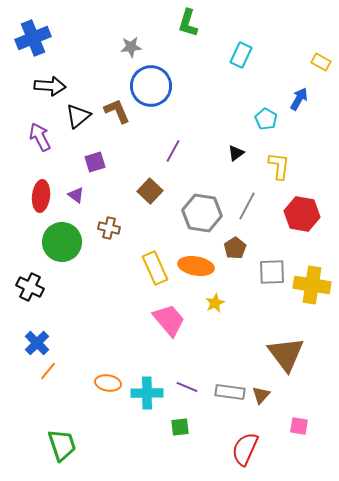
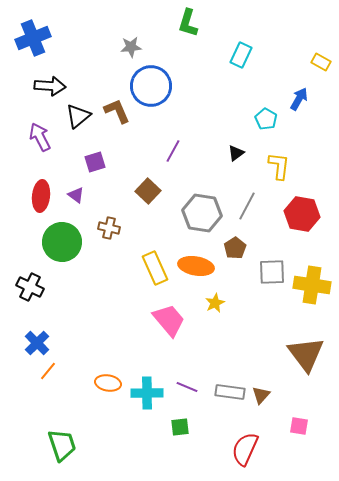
brown square at (150, 191): moved 2 px left
brown triangle at (286, 354): moved 20 px right
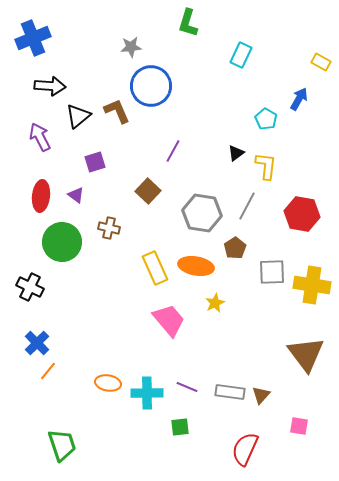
yellow L-shape at (279, 166): moved 13 px left
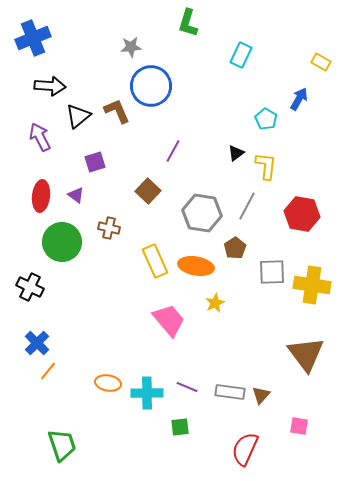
yellow rectangle at (155, 268): moved 7 px up
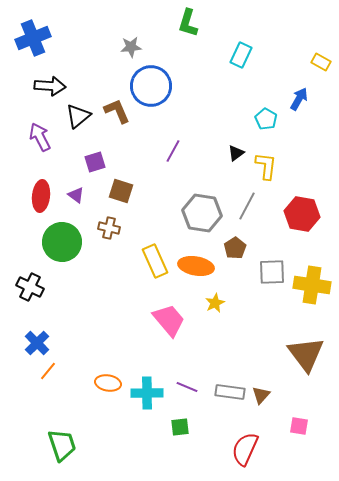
brown square at (148, 191): moved 27 px left; rotated 25 degrees counterclockwise
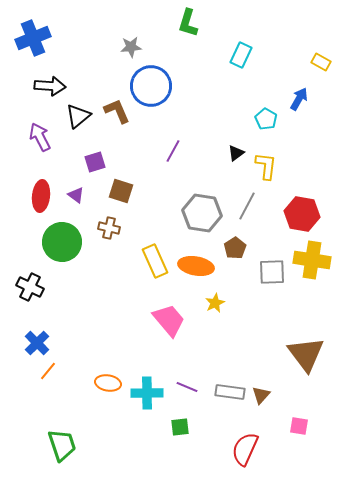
yellow cross at (312, 285): moved 25 px up
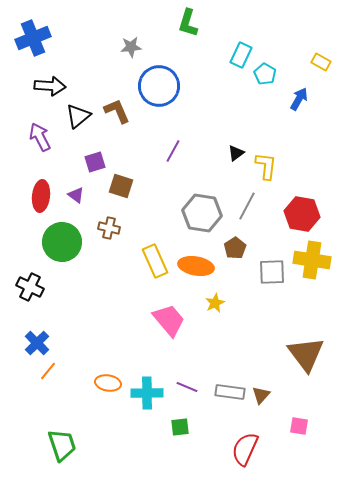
blue circle at (151, 86): moved 8 px right
cyan pentagon at (266, 119): moved 1 px left, 45 px up
brown square at (121, 191): moved 5 px up
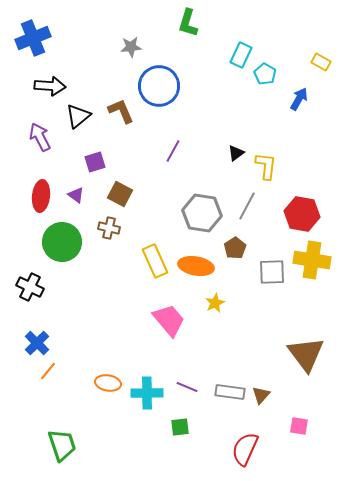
brown L-shape at (117, 111): moved 4 px right
brown square at (121, 186): moved 1 px left, 8 px down; rotated 10 degrees clockwise
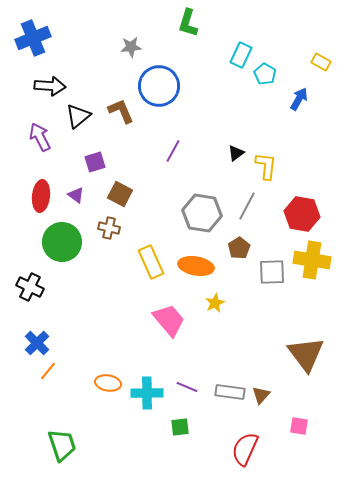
brown pentagon at (235, 248): moved 4 px right
yellow rectangle at (155, 261): moved 4 px left, 1 px down
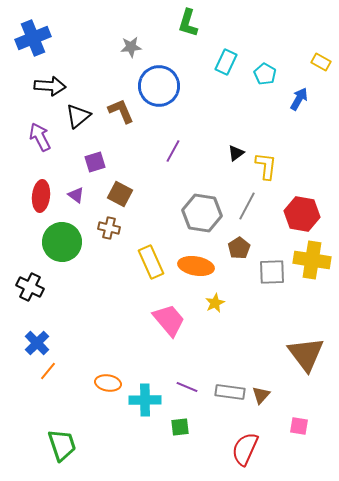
cyan rectangle at (241, 55): moved 15 px left, 7 px down
cyan cross at (147, 393): moved 2 px left, 7 px down
